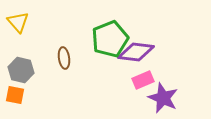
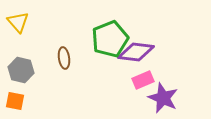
orange square: moved 6 px down
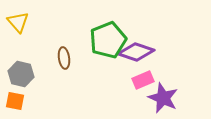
green pentagon: moved 2 px left, 1 px down
purple diamond: rotated 12 degrees clockwise
gray hexagon: moved 4 px down
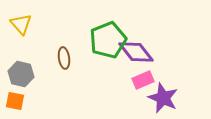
yellow triangle: moved 3 px right, 2 px down
purple diamond: rotated 33 degrees clockwise
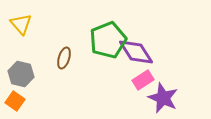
purple diamond: rotated 6 degrees clockwise
brown ellipse: rotated 25 degrees clockwise
pink rectangle: rotated 10 degrees counterclockwise
orange square: rotated 24 degrees clockwise
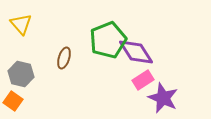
orange square: moved 2 px left
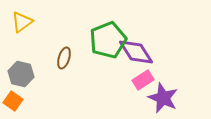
yellow triangle: moved 1 px right, 2 px up; rotated 35 degrees clockwise
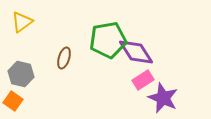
green pentagon: rotated 12 degrees clockwise
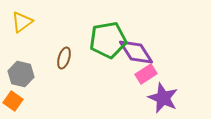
pink rectangle: moved 3 px right, 6 px up
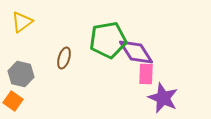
pink rectangle: rotated 55 degrees counterclockwise
